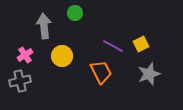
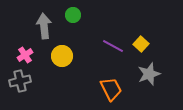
green circle: moved 2 px left, 2 px down
yellow square: rotated 21 degrees counterclockwise
orange trapezoid: moved 10 px right, 17 px down
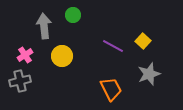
yellow square: moved 2 px right, 3 px up
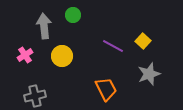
gray cross: moved 15 px right, 15 px down
orange trapezoid: moved 5 px left
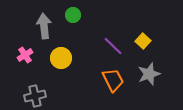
purple line: rotated 15 degrees clockwise
yellow circle: moved 1 px left, 2 px down
orange trapezoid: moved 7 px right, 9 px up
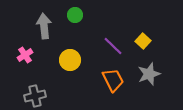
green circle: moved 2 px right
yellow circle: moved 9 px right, 2 px down
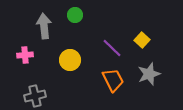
yellow square: moved 1 px left, 1 px up
purple line: moved 1 px left, 2 px down
pink cross: rotated 28 degrees clockwise
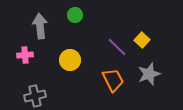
gray arrow: moved 4 px left
purple line: moved 5 px right, 1 px up
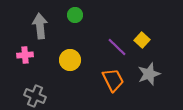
gray cross: rotated 35 degrees clockwise
